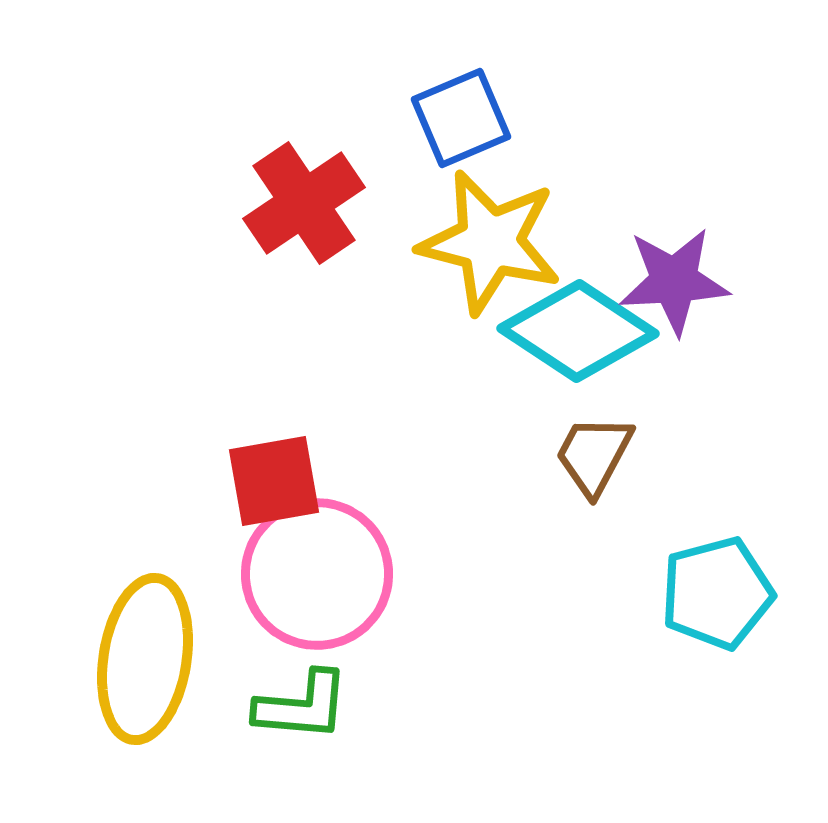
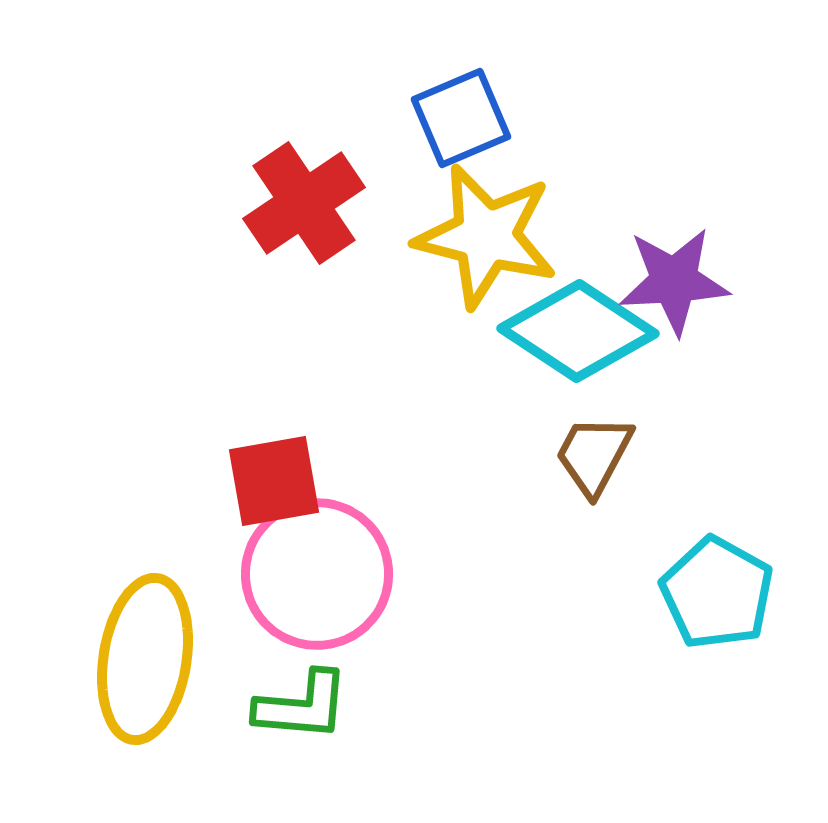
yellow star: moved 4 px left, 6 px up
cyan pentagon: rotated 28 degrees counterclockwise
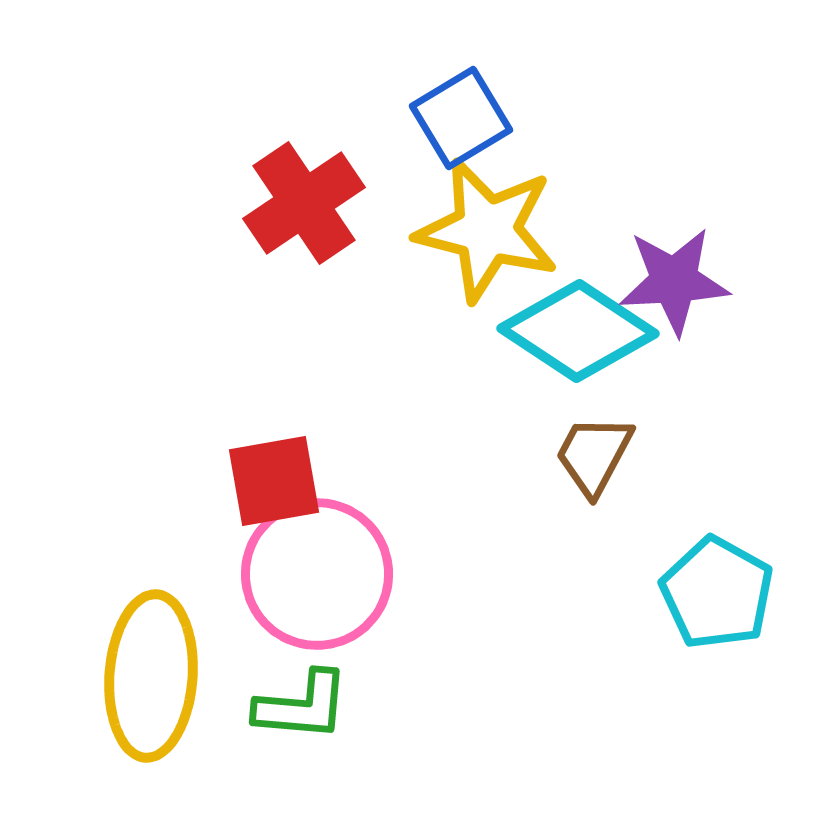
blue square: rotated 8 degrees counterclockwise
yellow star: moved 1 px right, 6 px up
yellow ellipse: moved 6 px right, 17 px down; rotated 5 degrees counterclockwise
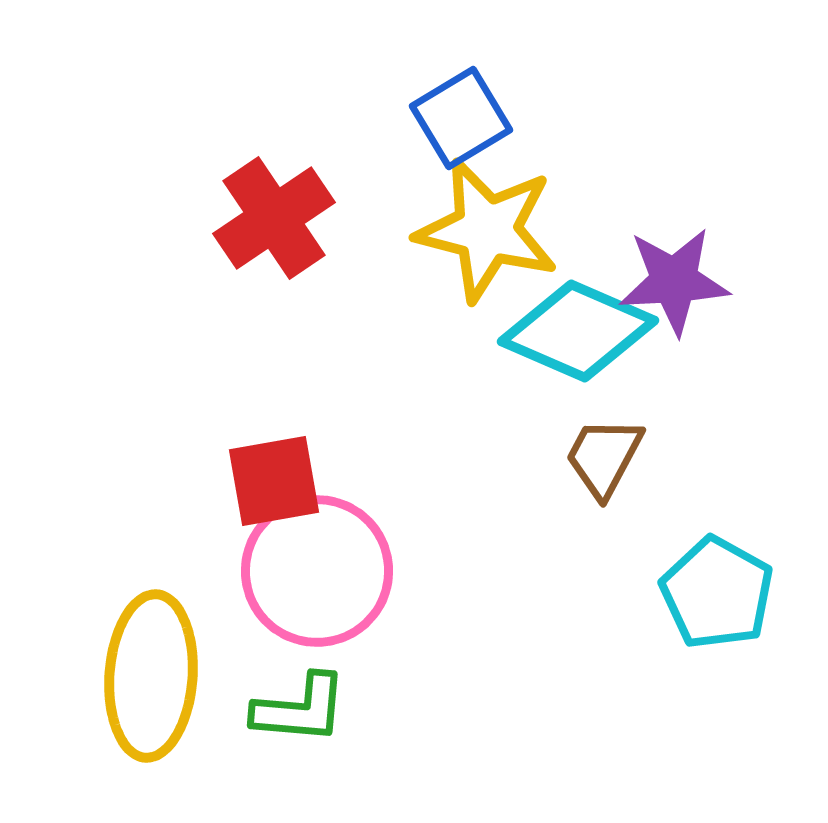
red cross: moved 30 px left, 15 px down
cyan diamond: rotated 10 degrees counterclockwise
brown trapezoid: moved 10 px right, 2 px down
pink circle: moved 3 px up
green L-shape: moved 2 px left, 3 px down
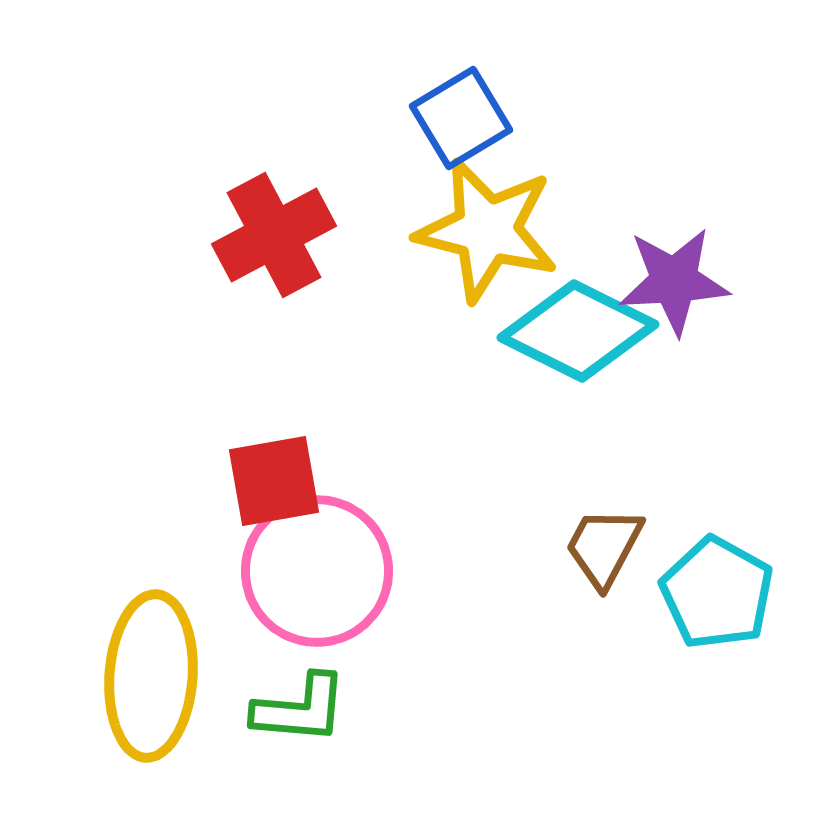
red cross: moved 17 px down; rotated 6 degrees clockwise
cyan diamond: rotated 3 degrees clockwise
brown trapezoid: moved 90 px down
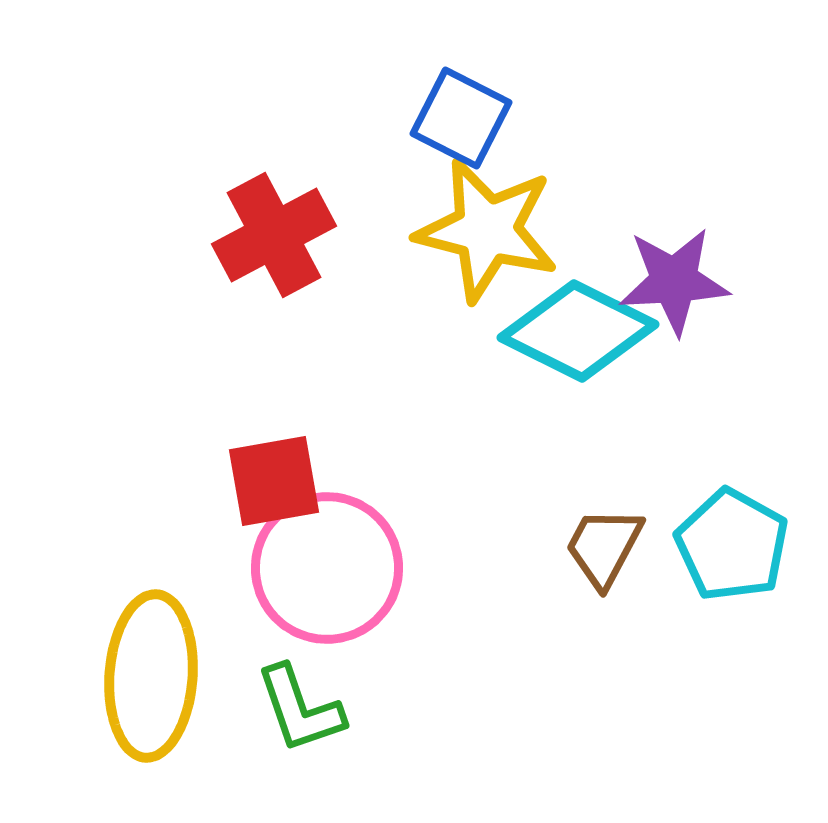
blue square: rotated 32 degrees counterclockwise
pink circle: moved 10 px right, 3 px up
cyan pentagon: moved 15 px right, 48 px up
green L-shape: rotated 66 degrees clockwise
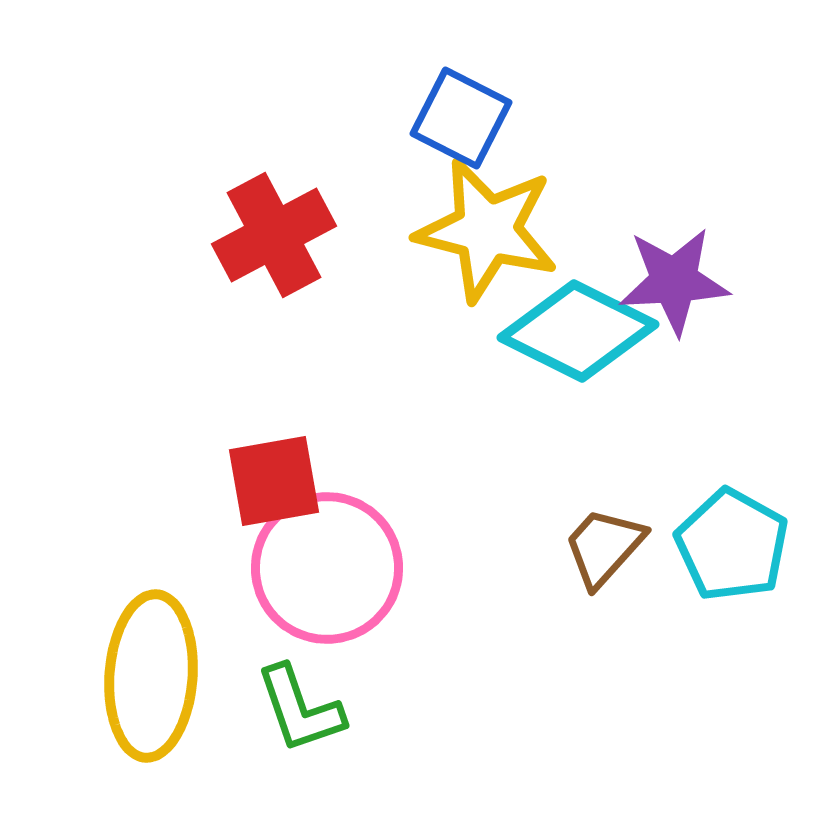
brown trapezoid: rotated 14 degrees clockwise
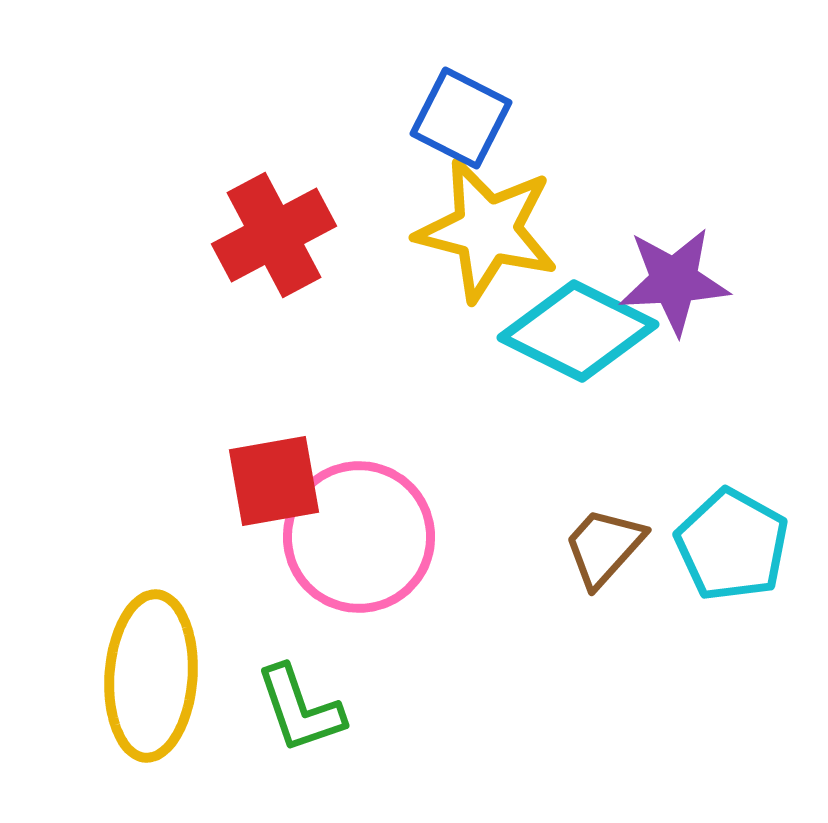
pink circle: moved 32 px right, 31 px up
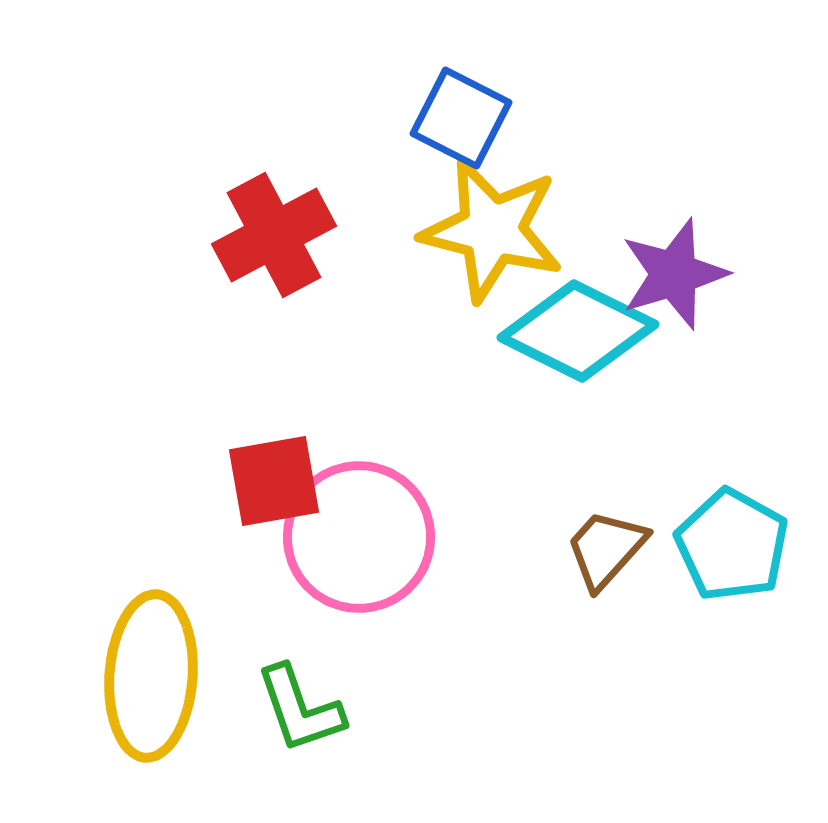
yellow star: moved 5 px right
purple star: moved 7 px up; rotated 14 degrees counterclockwise
brown trapezoid: moved 2 px right, 2 px down
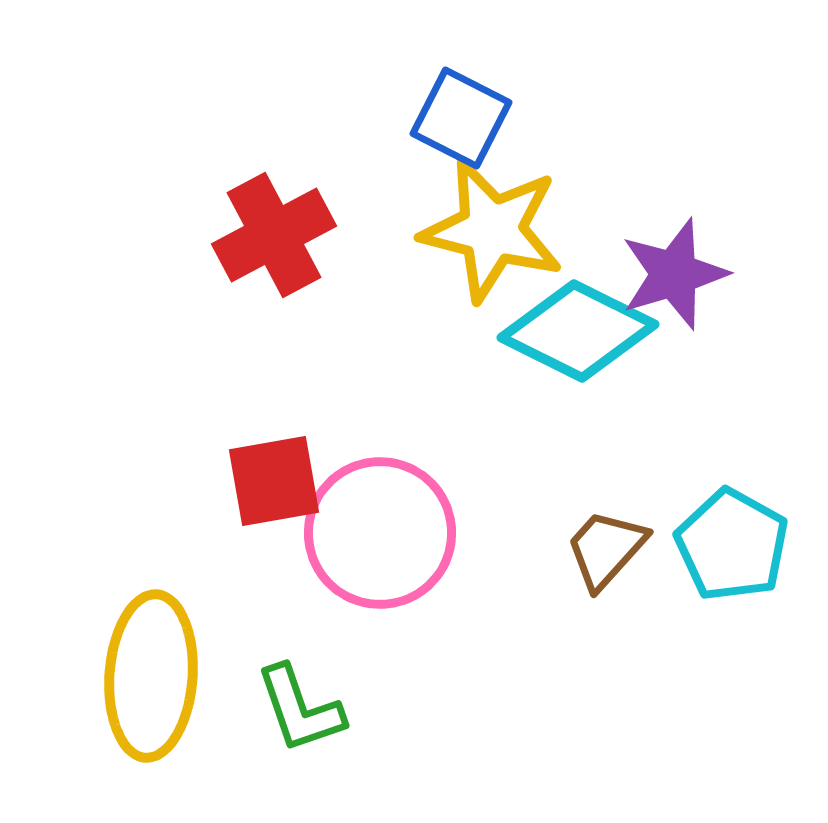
pink circle: moved 21 px right, 4 px up
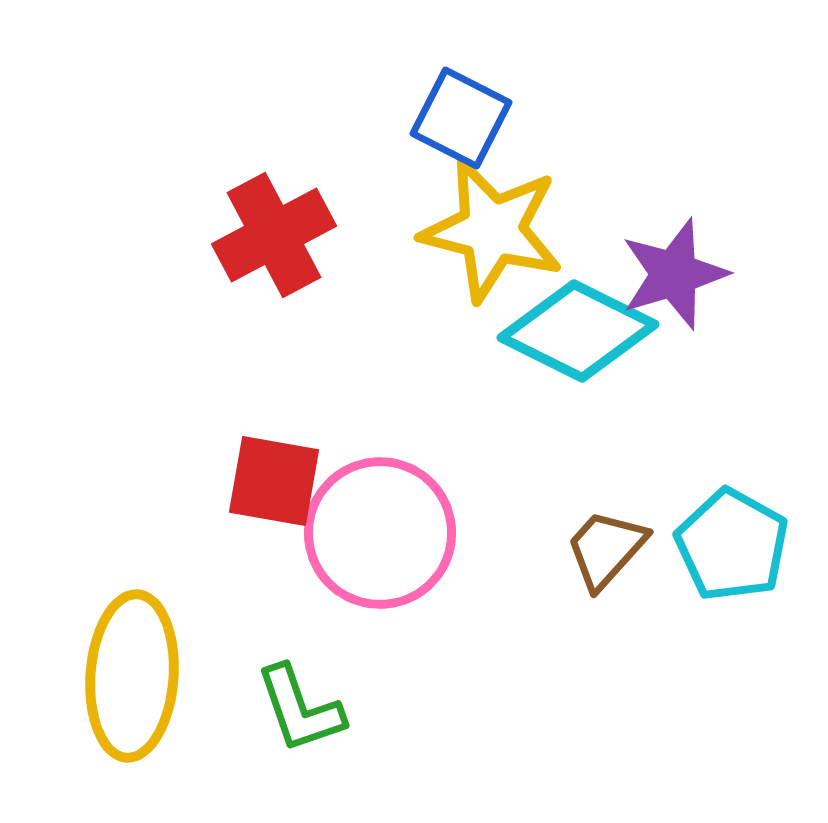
red square: rotated 20 degrees clockwise
yellow ellipse: moved 19 px left
